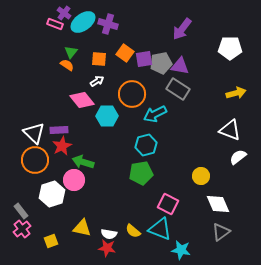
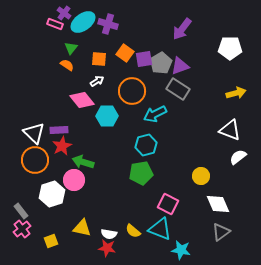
green triangle at (71, 52): moved 4 px up
gray pentagon at (161, 63): rotated 20 degrees counterclockwise
purple triangle at (180, 66): rotated 30 degrees counterclockwise
orange circle at (132, 94): moved 3 px up
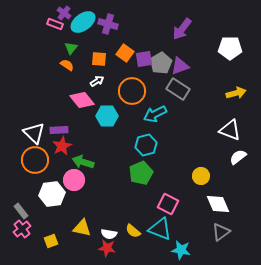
green pentagon at (141, 173): rotated 15 degrees counterclockwise
white hexagon at (52, 194): rotated 10 degrees clockwise
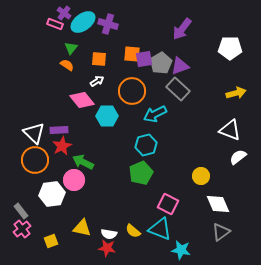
orange square at (125, 53): moved 7 px right, 1 px down; rotated 30 degrees counterclockwise
gray rectangle at (178, 89): rotated 10 degrees clockwise
green arrow at (83, 162): rotated 10 degrees clockwise
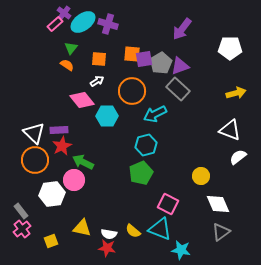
pink rectangle at (55, 24): rotated 63 degrees counterclockwise
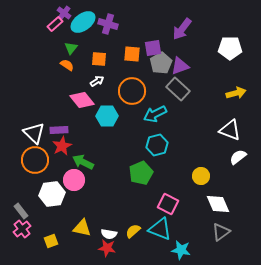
purple square at (144, 59): moved 9 px right, 11 px up
cyan hexagon at (146, 145): moved 11 px right
yellow semicircle at (133, 231): rotated 98 degrees clockwise
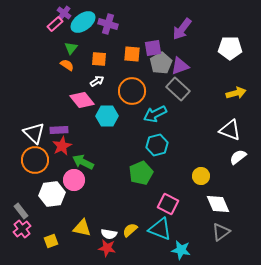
yellow semicircle at (133, 231): moved 3 px left, 1 px up
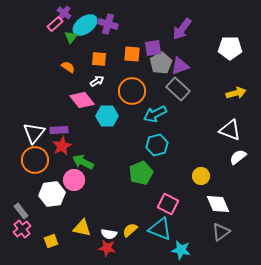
cyan ellipse at (83, 22): moved 2 px right, 3 px down
green triangle at (71, 48): moved 11 px up
orange semicircle at (67, 65): moved 1 px right, 2 px down
white triangle at (34, 133): rotated 25 degrees clockwise
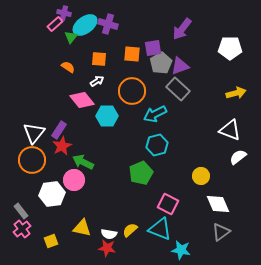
purple cross at (64, 13): rotated 24 degrees counterclockwise
purple rectangle at (59, 130): rotated 54 degrees counterclockwise
orange circle at (35, 160): moved 3 px left
